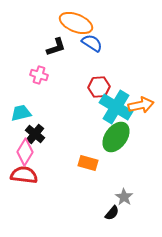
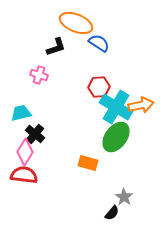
blue semicircle: moved 7 px right
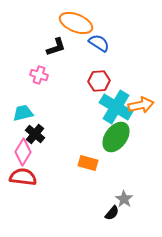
red hexagon: moved 6 px up
cyan trapezoid: moved 2 px right
pink diamond: moved 2 px left
red semicircle: moved 1 px left, 2 px down
gray star: moved 2 px down
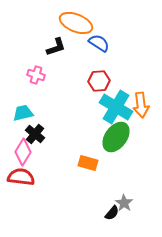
pink cross: moved 3 px left
orange arrow: rotated 95 degrees clockwise
red semicircle: moved 2 px left
gray star: moved 4 px down
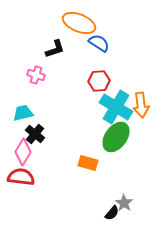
orange ellipse: moved 3 px right
black L-shape: moved 1 px left, 2 px down
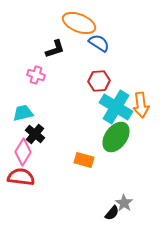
orange rectangle: moved 4 px left, 3 px up
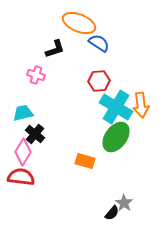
orange rectangle: moved 1 px right, 1 px down
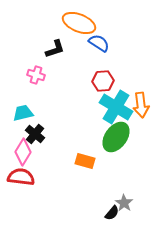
red hexagon: moved 4 px right
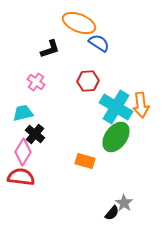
black L-shape: moved 5 px left
pink cross: moved 7 px down; rotated 18 degrees clockwise
red hexagon: moved 15 px left
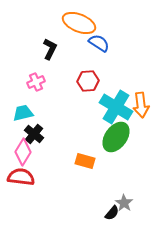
black L-shape: rotated 45 degrees counterclockwise
pink cross: rotated 30 degrees clockwise
black cross: moved 1 px left
